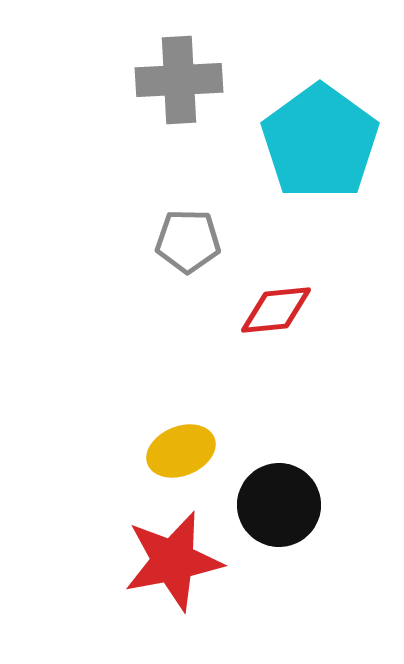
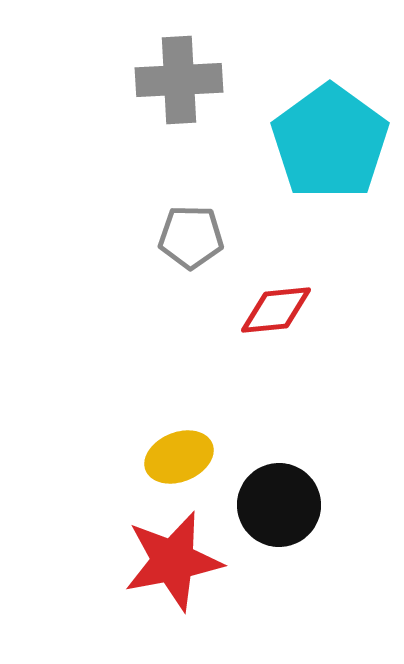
cyan pentagon: moved 10 px right
gray pentagon: moved 3 px right, 4 px up
yellow ellipse: moved 2 px left, 6 px down
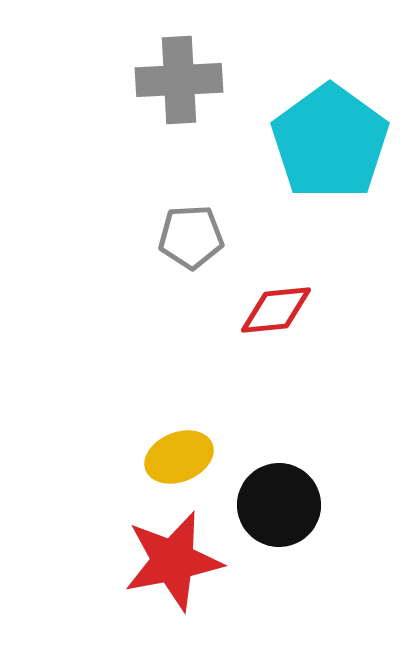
gray pentagon: rotated 4 degrees counterclockwise
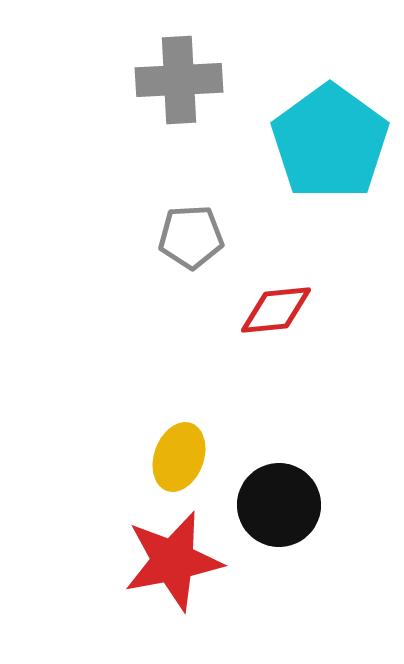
yellow ellipse: rotated 48 degrees counterclockwise
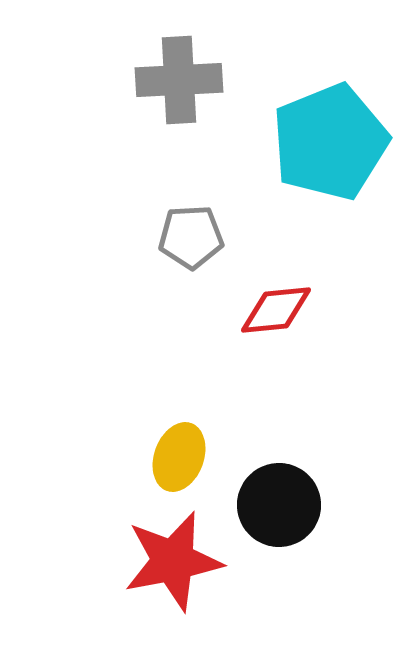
cyan pentagon: rotated 14 degrees clockwise
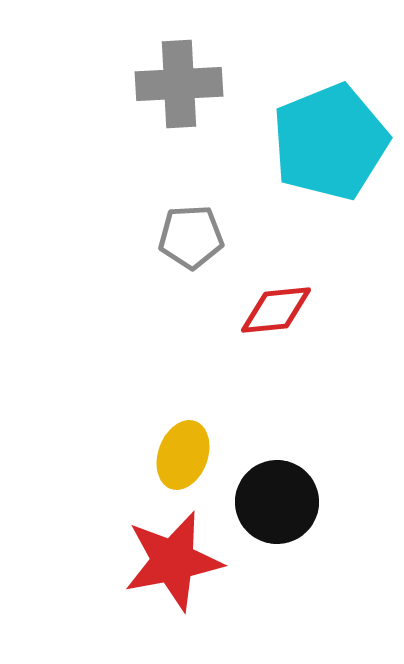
gray cross: moved 4 px down
yellow ellipse: moved 4 px right, 2 px up
black circle: moved 2 px left, 3 px up
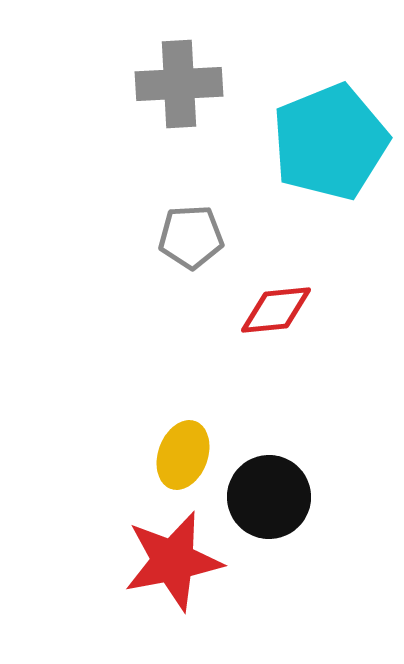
black circle: moved 8 px left, 5 px up
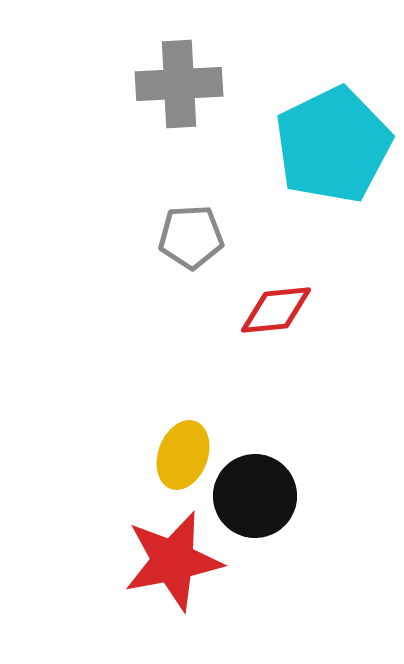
cyan pentagon: moved 3 px right, 3 px down; rotated 4 degrees counterclockwise
black circle: moved 14 px left, 1 px up
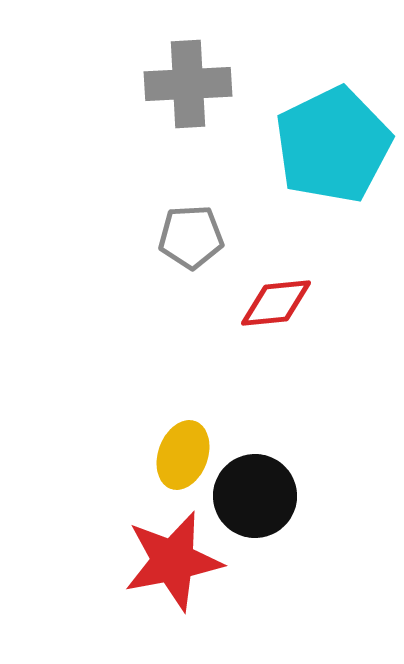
gray cross: moved 9 px right
red diamond: moved 7 px up
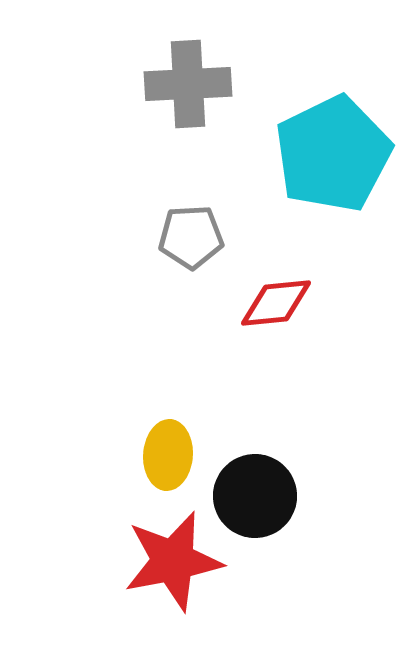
cyan pentagon: moved 9 px down
yellow ellipse: moved 15 px left; rotated 16 degrees counterclockwise
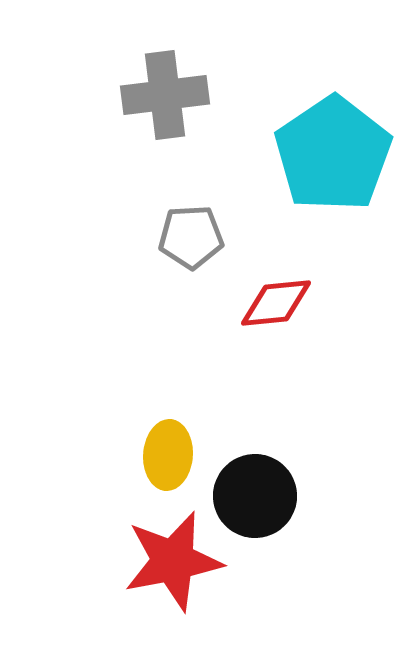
gray cross: moved 23 px left, 11 px down; rotated 4 degrees counterclockwise
cyan pentagon: rotated 8 degrees counterclockwise
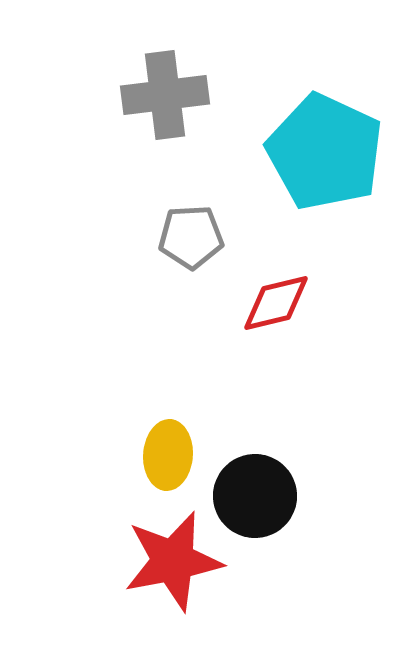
cyan pentagon: moved 8 px left, 2 px up; rotated 13 degrees counterclockwise
red diamond: rotated 8 degrees counterclockwise
